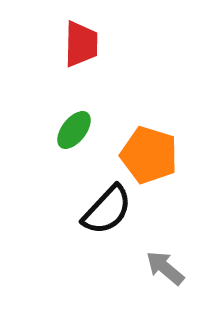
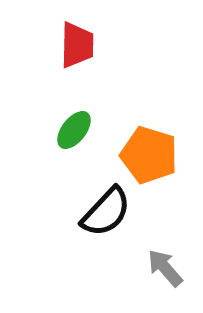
red trapezoid: moved 4 px left, 1 px down
black semicircle: moved 1 px left, 2 px down
gray arrow: rotated 9 degrees clockwise
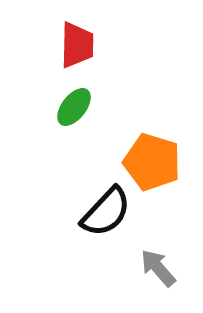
green ellipse: moved 23 px up
orange pentagon: moved 3 px right, 7 px down
gray arrow: moved 7 px left
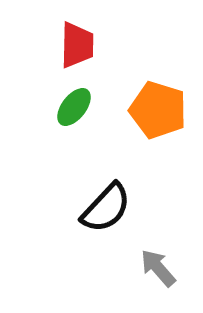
orange pentagon: moved 6 px right, 52 px up
black semicircle: moved 4 px up
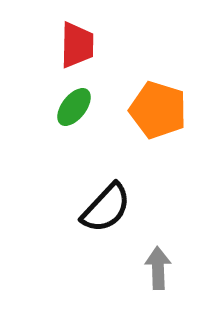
gray arrow: rotated 39 degrees clockwise
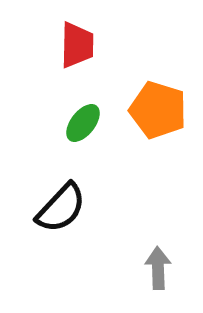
green ellipse: moved 9 px right, 16 px down
black semicircle: moved 45 px left
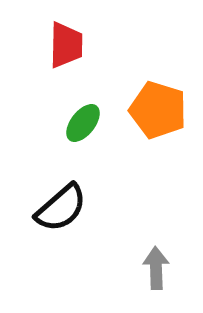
red trapezoid: moved 11 px left
black semicircle: rotated 6 degrees clockwise
gray arrow: moved 2 px left
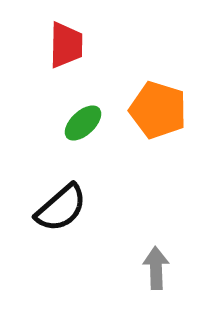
green ellipse: rotated 9 degrees clockwise
